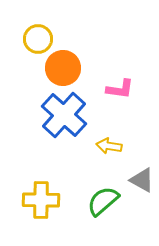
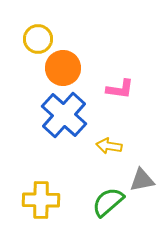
gray triangle: rotated 40 degrees counterclockwise
green semicircle: moved 5 px right, 1 px down
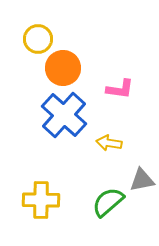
yellow arrow: moved 3 px up
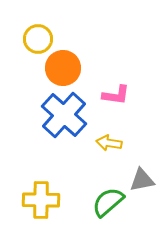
pink L-shape: moved 4 px left, 6 px down
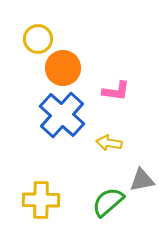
pink L-shape: moved 4 px up
blue cross: moved 2 px left
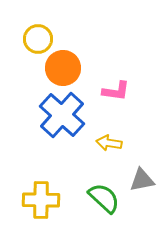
green semicircle: moved 4 px left, 4 px up; rotated 84 degrees clockwise
